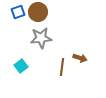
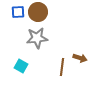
blue square: rotated 16 degrees clockwise
gray star: moved 4 px left
cyan square: rotated 24 degrees counterclockwise
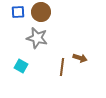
brown circle: moved 3 px right
gray star: rotated 20 degrees clockwise
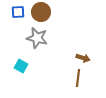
brown arrow: moved 3 px right
brown line: moved 16 px right, 11 px down
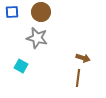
blue square: moved 6 px left
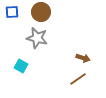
brown line: moved 1 px down; rotated 48 degrees clockwise
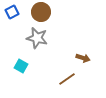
blue square: rotated 24 degrees counterclockwise
brown line: moved 11 px left
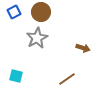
blue square: moved 2 px right
gray star: rotated 30 degrees clockwise
brown arrow: moved 10 px up
cyan square: moved 5 px left, 10 px down; rotated 16 degrees counterclockwise
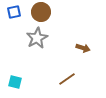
blue square: rotated 16 degrees clockwise
cyan square: moved 1 px left, 6 px down
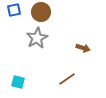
blue square: moved 2 px up
cyan square: moved 3 px right
